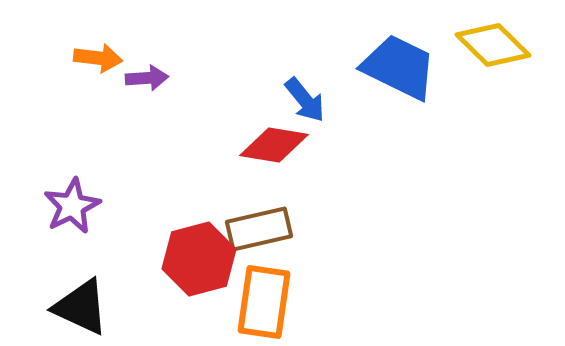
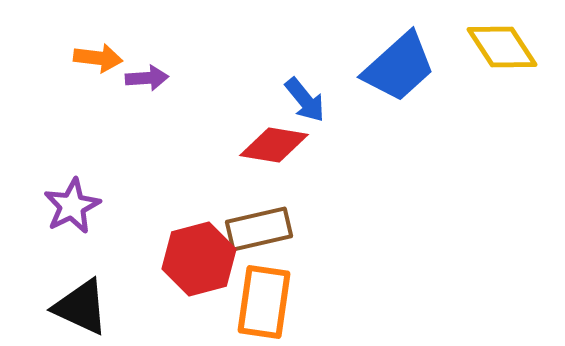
yellow diamond: moved 9 px right, 2 px down; rotated 12 degrees clockwise
blue trapezoid: rotated 112 degrees clockwise
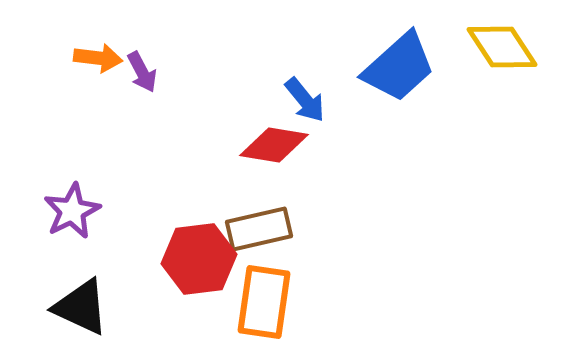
purple arrow: moved 5 px left, 6 px up; rotated 66 degrees clockwise
purple star: moved 5 px down
red hexagon: rotated 8 degrees clockwise
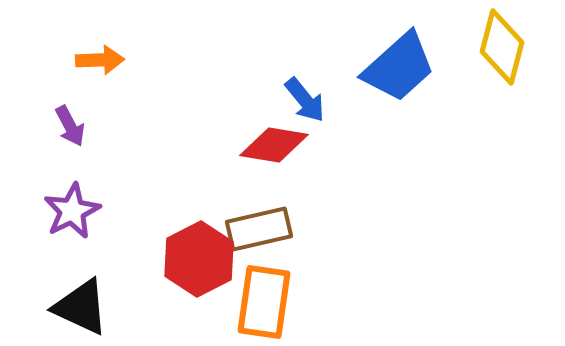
yellow diamond: rotated 48 degrees clockwise
orange arrow: moved 2 px right, 2 px down; rotated 9 degrees counterclockwise
purple arrow: moved 72 px left, 54 px down
red hexagon: rotated 20 degrees counterclockwise
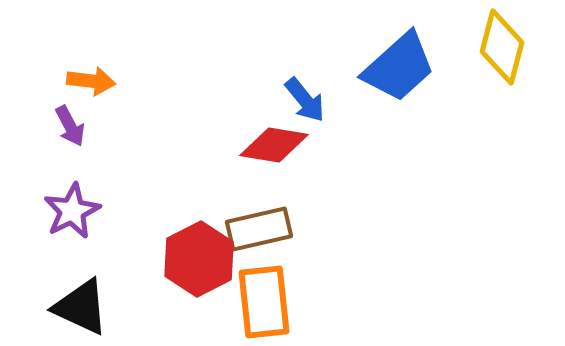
orange arrow: moved 9 px left, 21 px down; rotated 9 degrees clockwise
orange rectangle: rotated 14 degrees counterclockwise
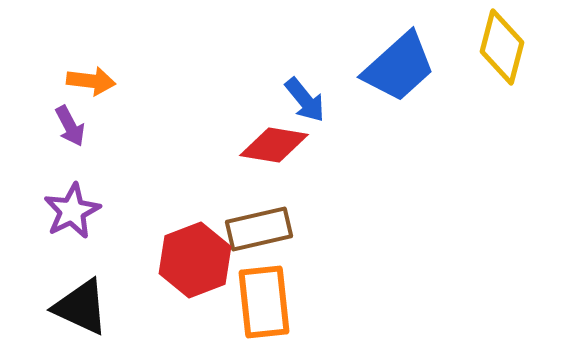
red hexagon: moved 4 px left, 1 px down; rotated 6 degrees clockwise
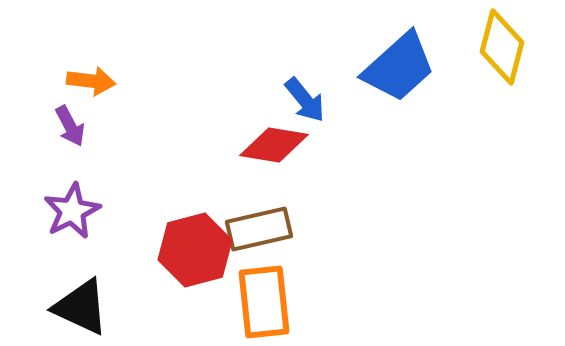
red hexagon: moved 10 px up; rotated 6 degrees clockwise
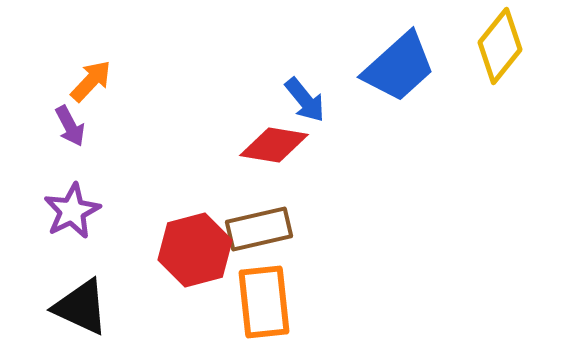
yellow diamond: moved 2 px left, 1 px up; rotated 24 degrees clockwise
orange arrow: rotated 54 degrees counterclockwise
